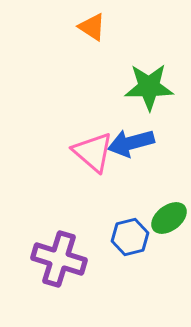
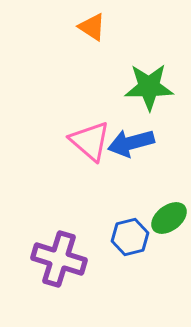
pink triangle: moved 3 px left, 11 px up
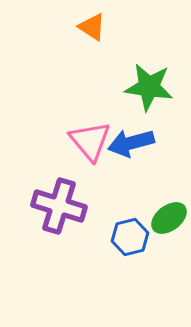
green star: rotated 9 degrees clockwise
pink triangle: rotated 9 degrees clockwise
purple cross: moved 53 px up
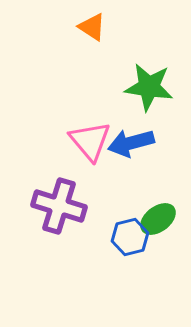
green ellipse: moved 11 px left, 1 px down
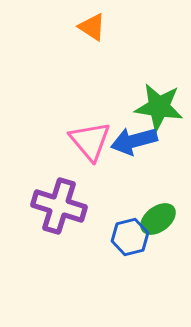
green star: moved 10 px right, 20 px down
blue arrow: moved 3 px right, 2 px up
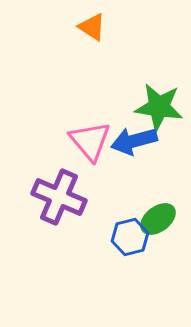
purple cross: moved 9 px up; rotated 6 degrees clockwise
